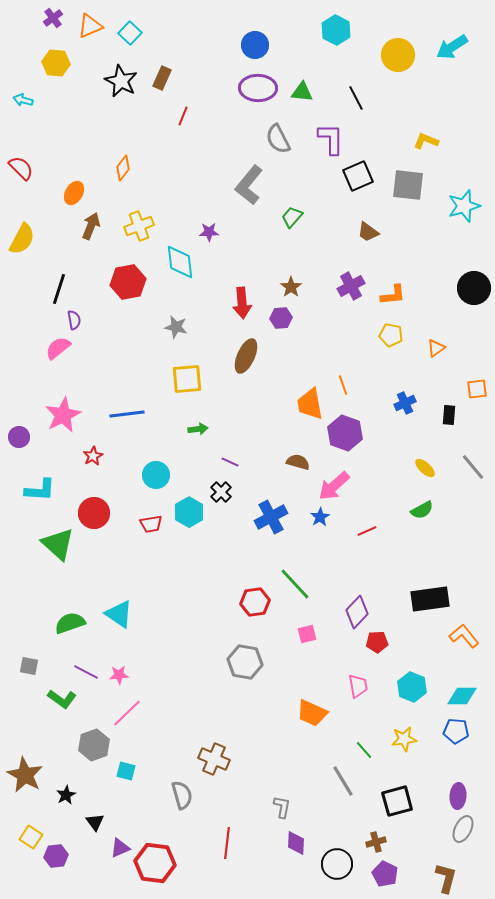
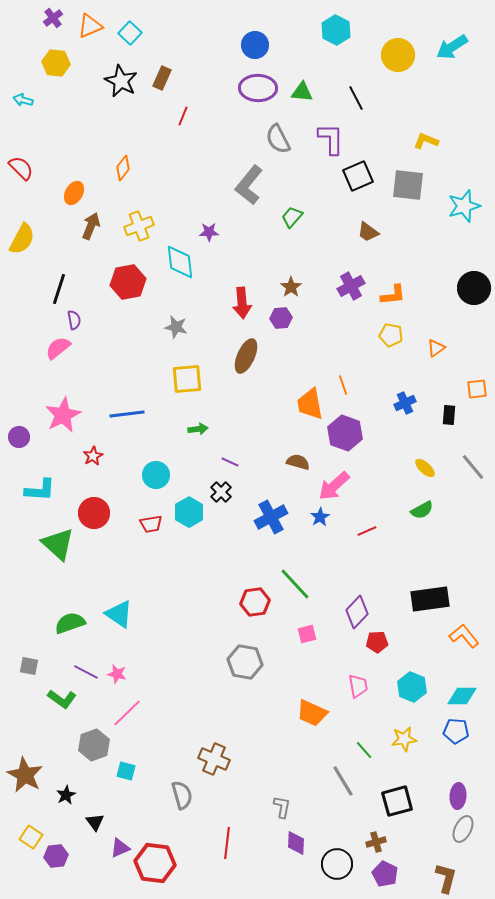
pink star at (119, 675): moved 2 px left, 1 px up; rotated 18 degrees clockwise
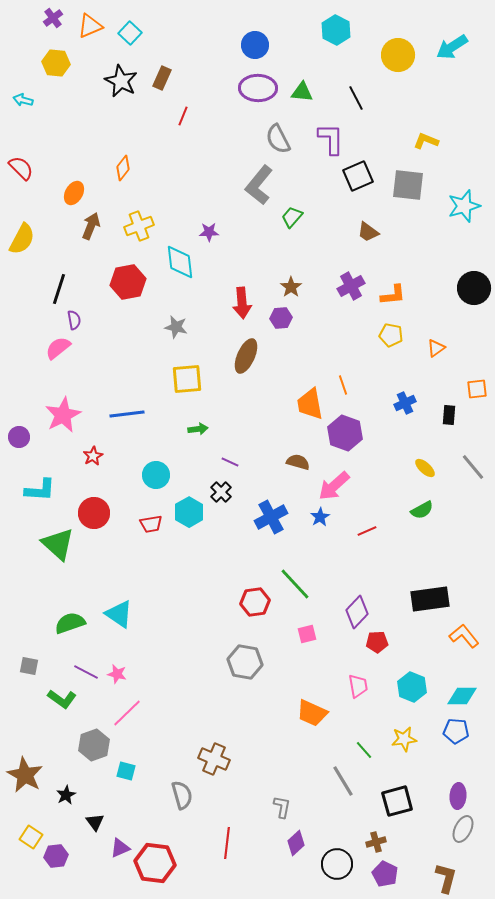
gray L-shape at (249, 185): moved 10 px right
purple diamond at (296, 843): rotated 45 degrees clockwise
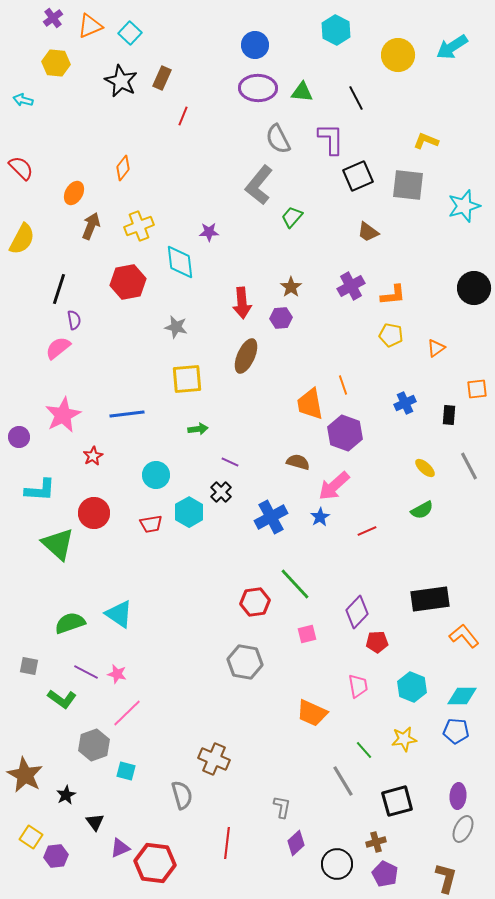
gray line at (473, 467): moved 4 px left, 1 px up; rotated 12 degrees clockwise
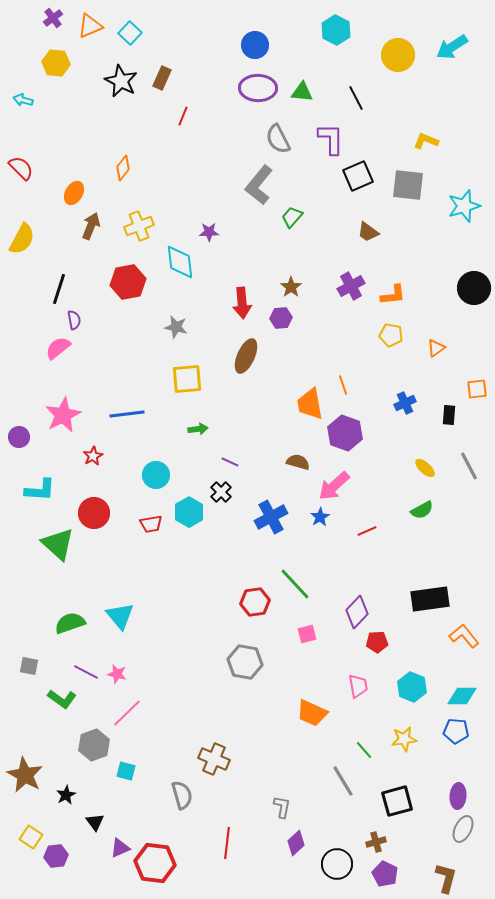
cyan triangle at (119, 614): moved 1 px right, 2 px down; rotated 16 degrees clockwise
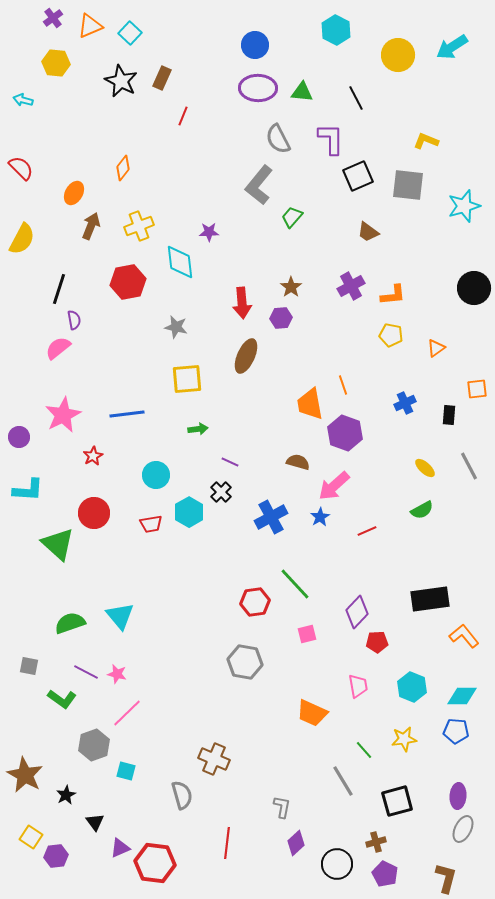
cyan L-shape at (40, 490): moved 12 px left
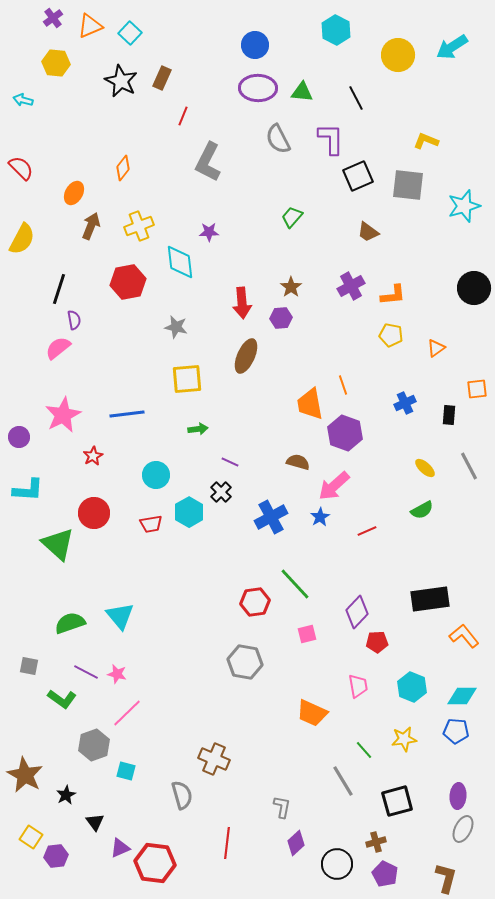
gray L-shape at (259, 185): moved 51 px left, 23 px up; rotated 12 degrees counterclockwise
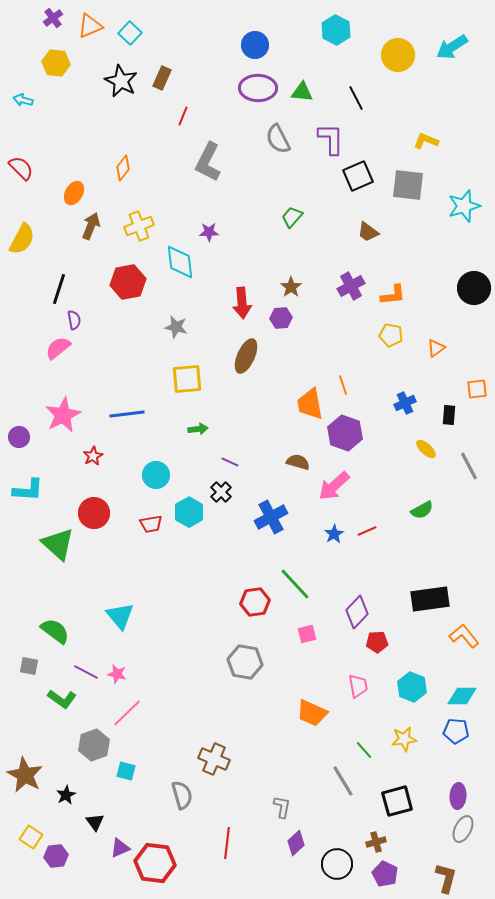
yellow ellipse at (425, 468): moved 1 px right, 19 px up
blue star at (320, 517): moved 14 px right, 17 px down
green semicircle at (70, 623): moved 15 px left, 8 px down; rotated 56 degrees clockwise
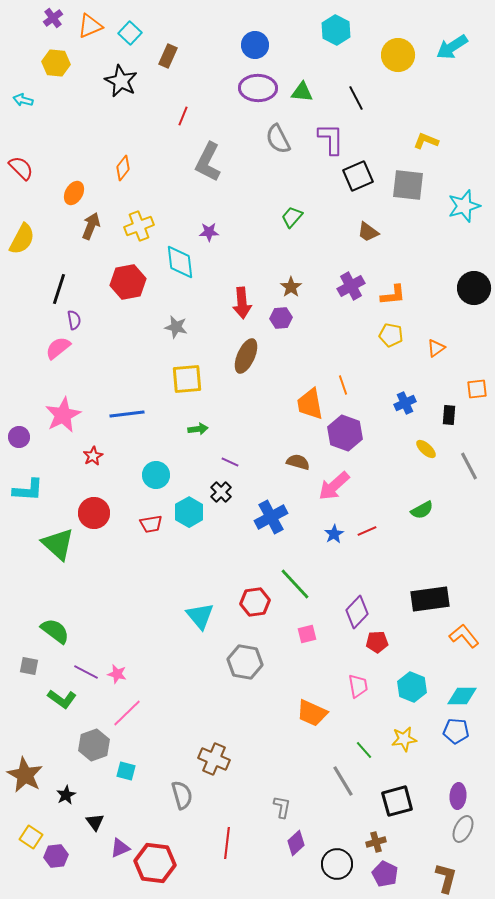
brown rectangle at (162, 78): moved 6 px right, 22 px up
cyan triangle at (120, 616): moved 80 px right
